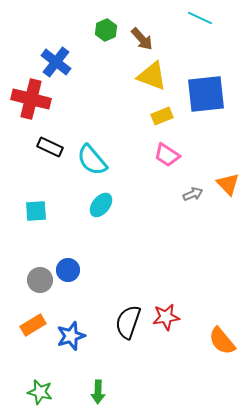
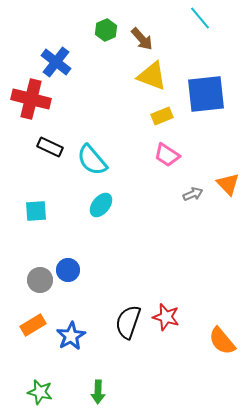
cyan line: rotated 25 degrees clockwise
red star: rotated 24 degrees clockwise
blue star: rotated 12 degrees counterclockwise
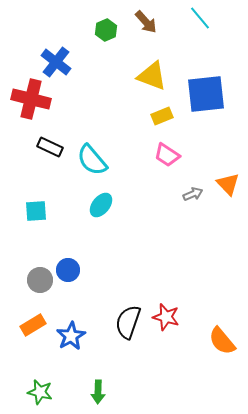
brown arrow: moved 4 px right, 17 px up
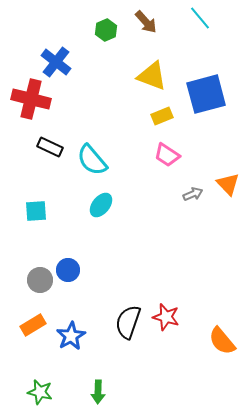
blue square: rotated 9 degrees counterclockwise
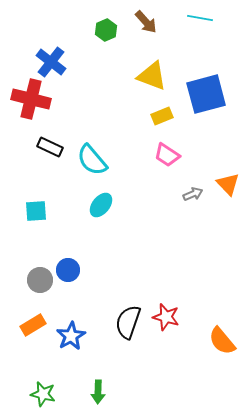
cyan line: rotated 40 degrees counterclockwise
blue cross: moved 5 px left
green star: moved 3 px right, 2 px down
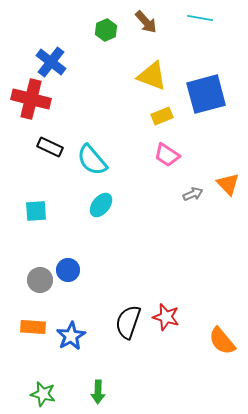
orange rectangle: moved 2 px down; rotated 35 degrees clockwise
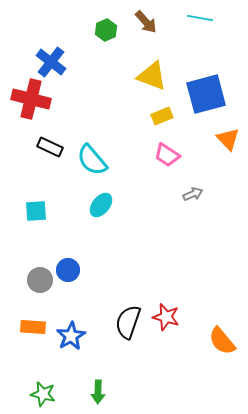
orange triangle: moved 45 px up
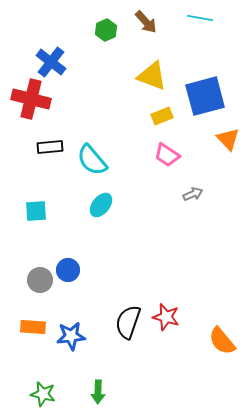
blue square: moved 1 px left, 2 px down
black rectangle: rotated 30 degrees counterclockwise
blue star: rotated 24 degrees clockwise
